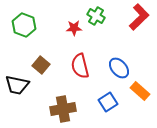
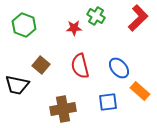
red L-shape: moved 1 px left, 1 px down
blue square: rotated 24 degrees clockwise
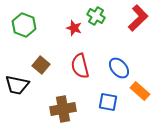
red star: rotated 21 degrees clockwise
blue square: rotated 18 degrees clockwise
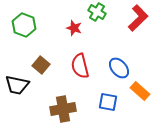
green cross: moved 1 px right, 4 px up
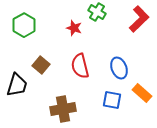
red L-shape: moved 1 px right, 1 px down
green hexagon: rotated 10 degrees clockwise
blue ellipse: rotated 20 degrees clockwise
black trapezoid: rotated 85 degrees counterclockwise
orange rectangle: moved 2 px right, 2 px down
blue square: moved 4 px right, 2 px up
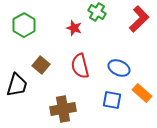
blue ellipse: rotated 45 degrees counterclockwise
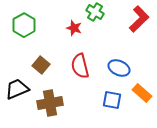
green cross: moved 2 px left
black trapezoid: moved 4 px down; rotated 130 degrees counterclockwise
brown cross: moved 13 px left, 6 px up
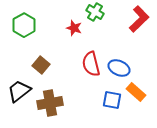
red semicircle: moved 11 px right, 2 px up
black trapezoid: moved 2 px right, 2 px down; rotated 15 degrees counterclockwise
orange rectangle: moved 6 px left, 1 px up
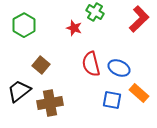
orange rectangle: moved 3 px right, 1 px down
